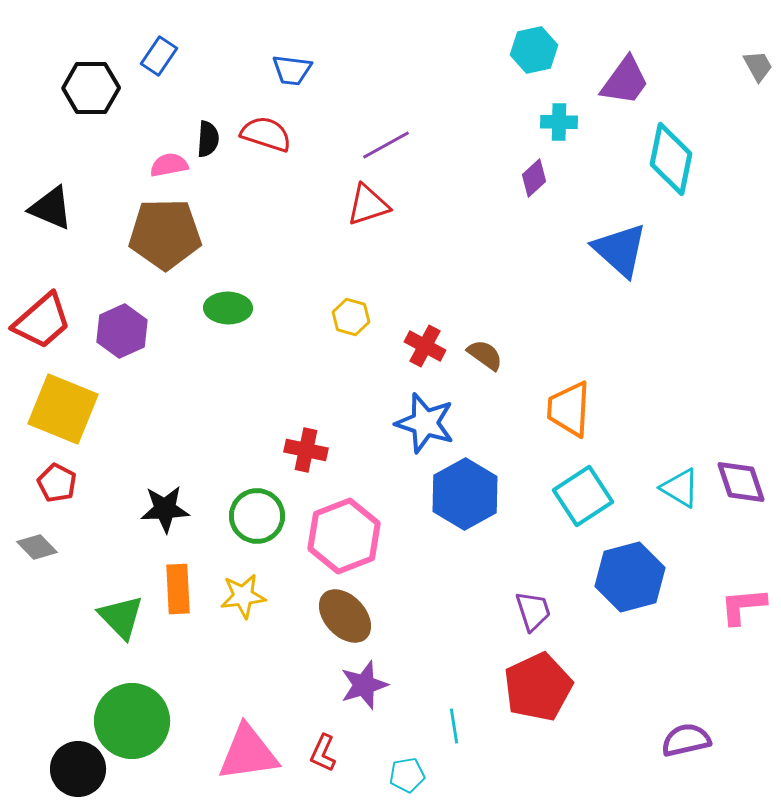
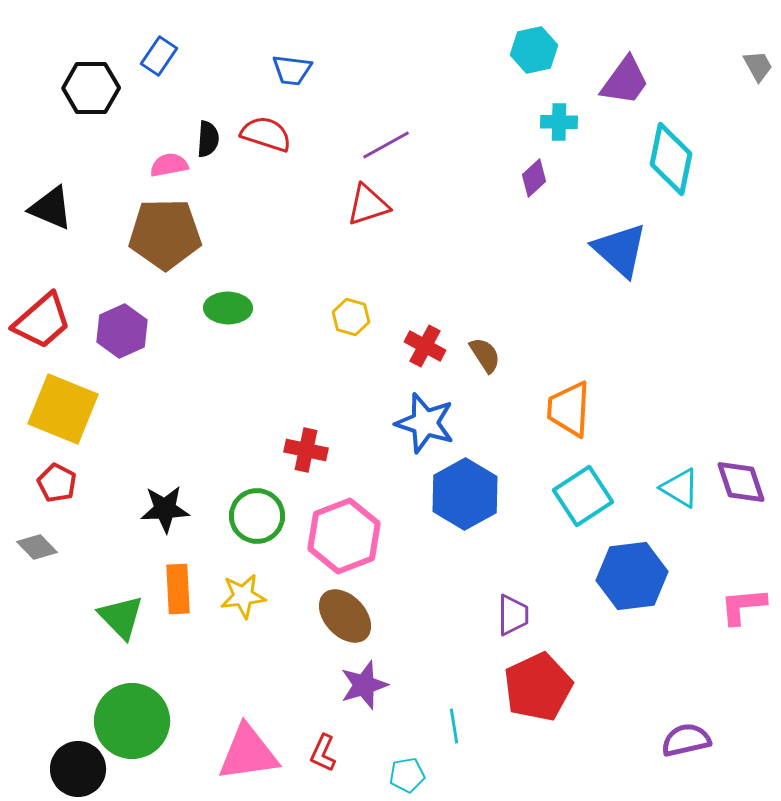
brown semicircle at (485, 355): rotated 21 degrees clockwise
blue hexagon at (630, 577): moved 2 px right, 1 px up; rotated 8 degrees clockwise
purple trapezoid at (533, 611): moved 20 px left, 4 px down; rotated 18 degrees clockwise
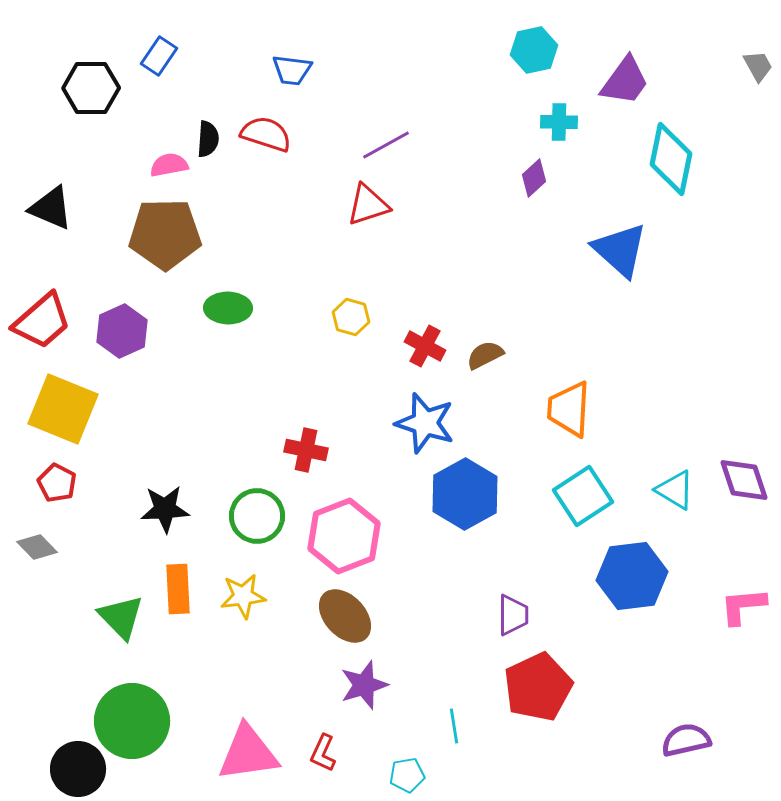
brown semicircle at (485, 355): rotated 84 degrees counterclockwise
purple diamond at (741, 482): moved 3 px right, 2 px up
cyan triangle at (680, 488): moved 5 px left, 2 px down
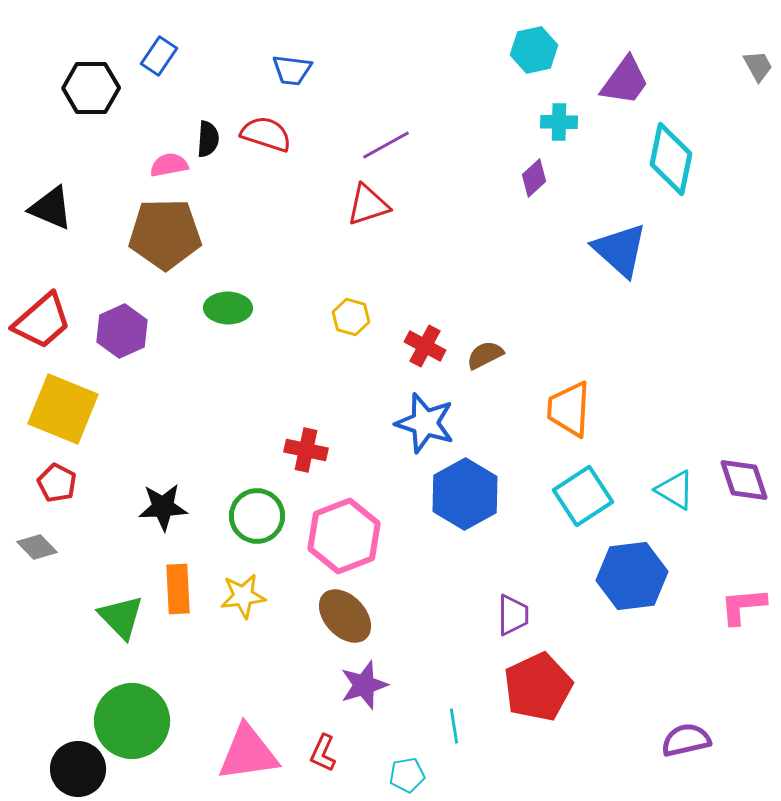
black star at (165, 509): moved 2 px left, 2 px up
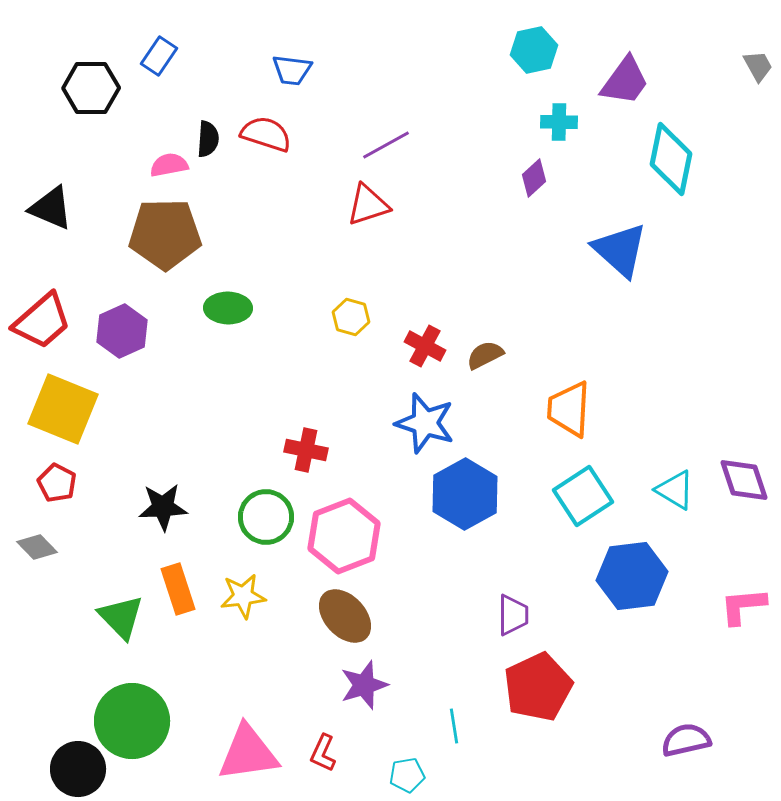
green circle at (257, 516): moved 9 px right, 1 px down
orange rectangle at (178, 589): rotated 15 degrees counterclockwise
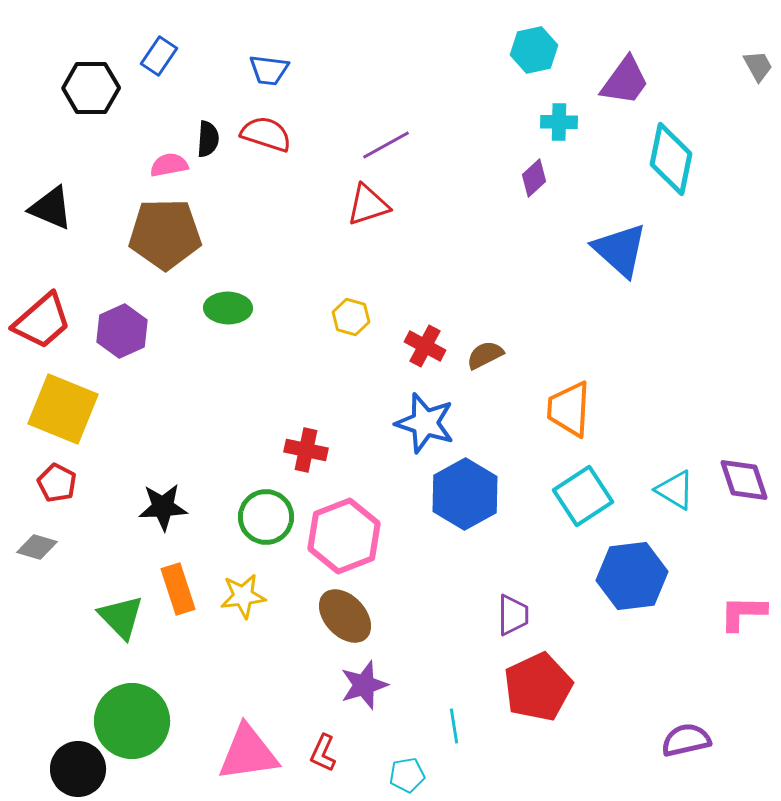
blue trapezoid at (292, 70): moved 23 px left
gray diamond at (37, 547): rotated 30 degrees counterclockwise
pink L-shape at (743, 606): moved 7 px down; rotated 6 degrees clockwise
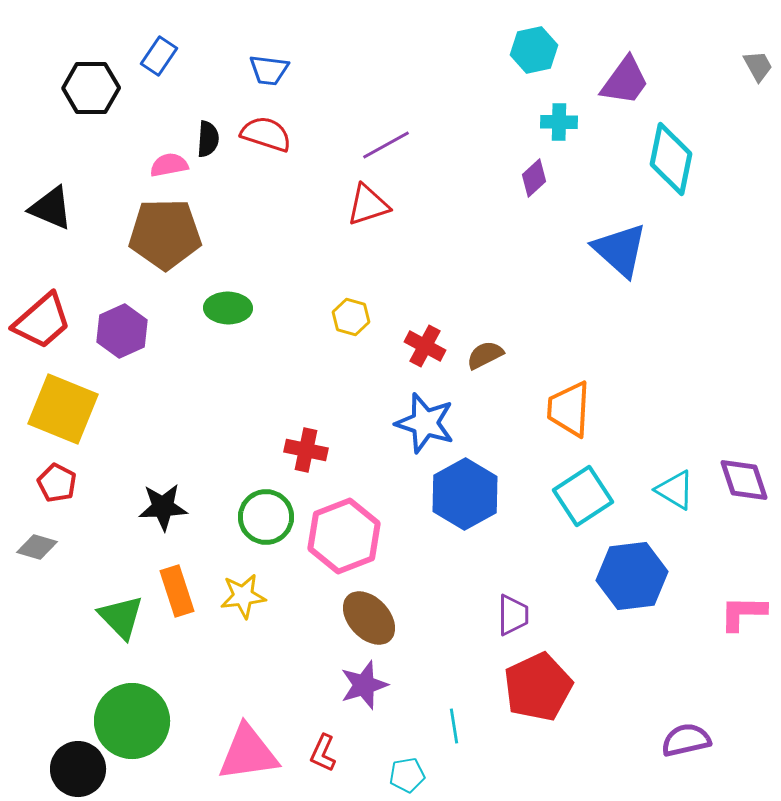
orange rectangle at (178, 589): moved 1 px left, 2 px down
brown ellipse at (345, 616): moved 24 px right, 2 px down
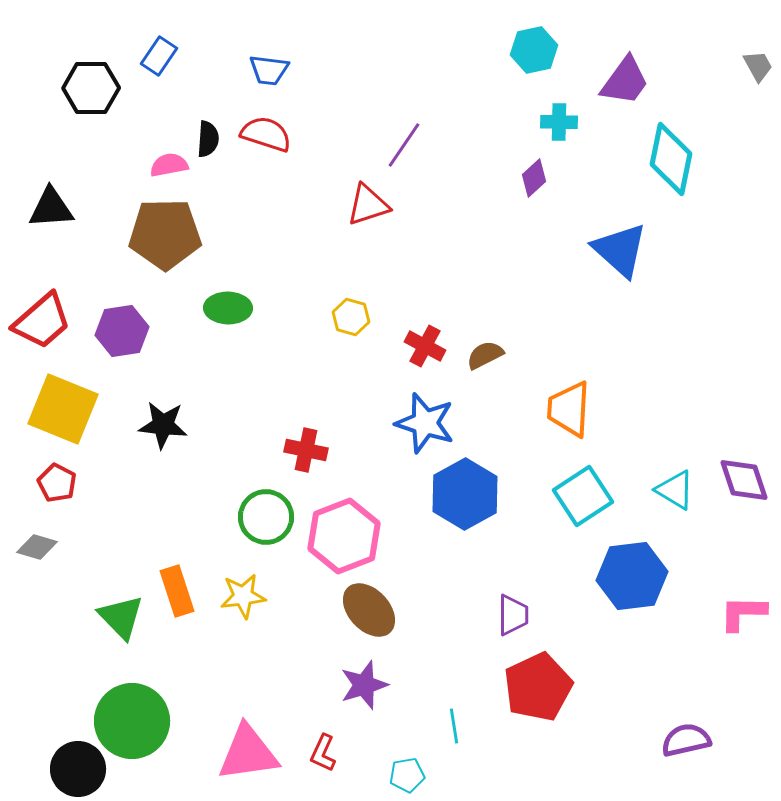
purple line at (386, 145): moved 18 px right; rotated 27 degrees counterclockwise
black triangle at (51, 208): rotated 27 degrees counterclockwise
purple hexagon at (122, 331): rotated 15 degrees clockwise
black star at (163, 507): moved 82 px up; rotated 9 degrees clockwise
brown ellipse at (369, 618): moved 8 px up
